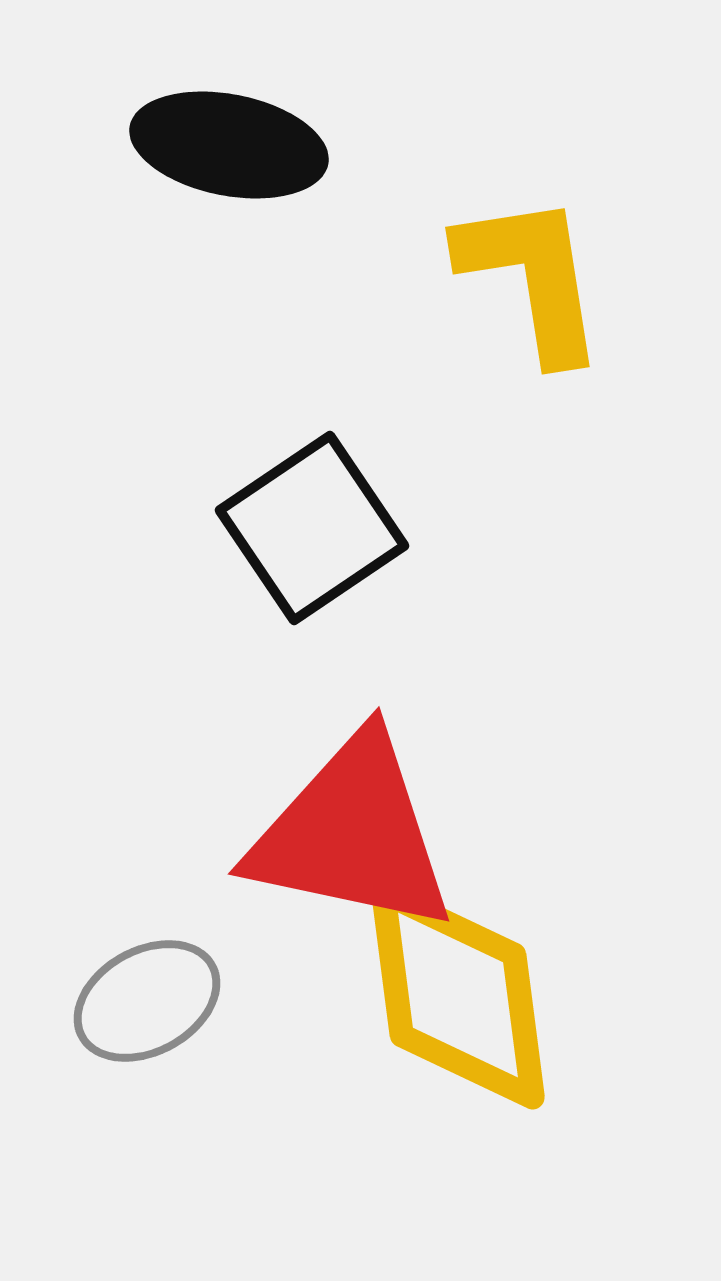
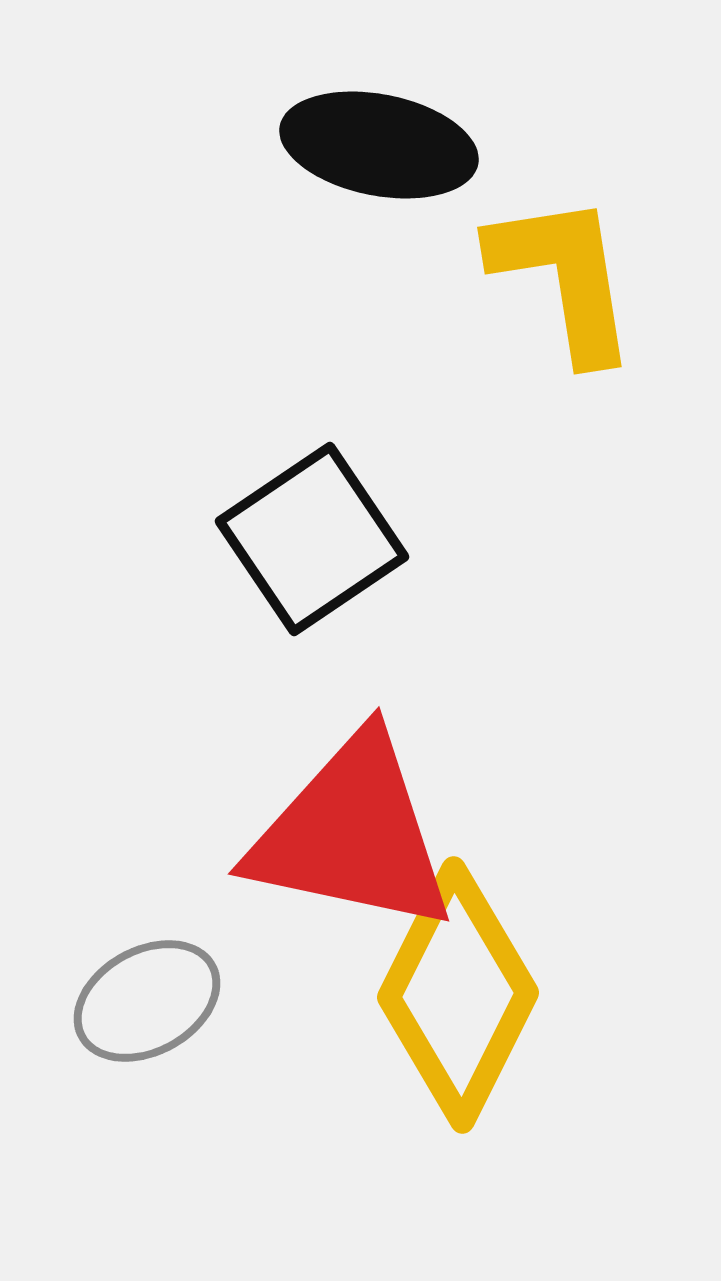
black ellipse: moved 150 px right
yellow L-shape: moved 32 px right
black square: moved 11 px down
yellow diamond: rotated 34 degrees clockwise
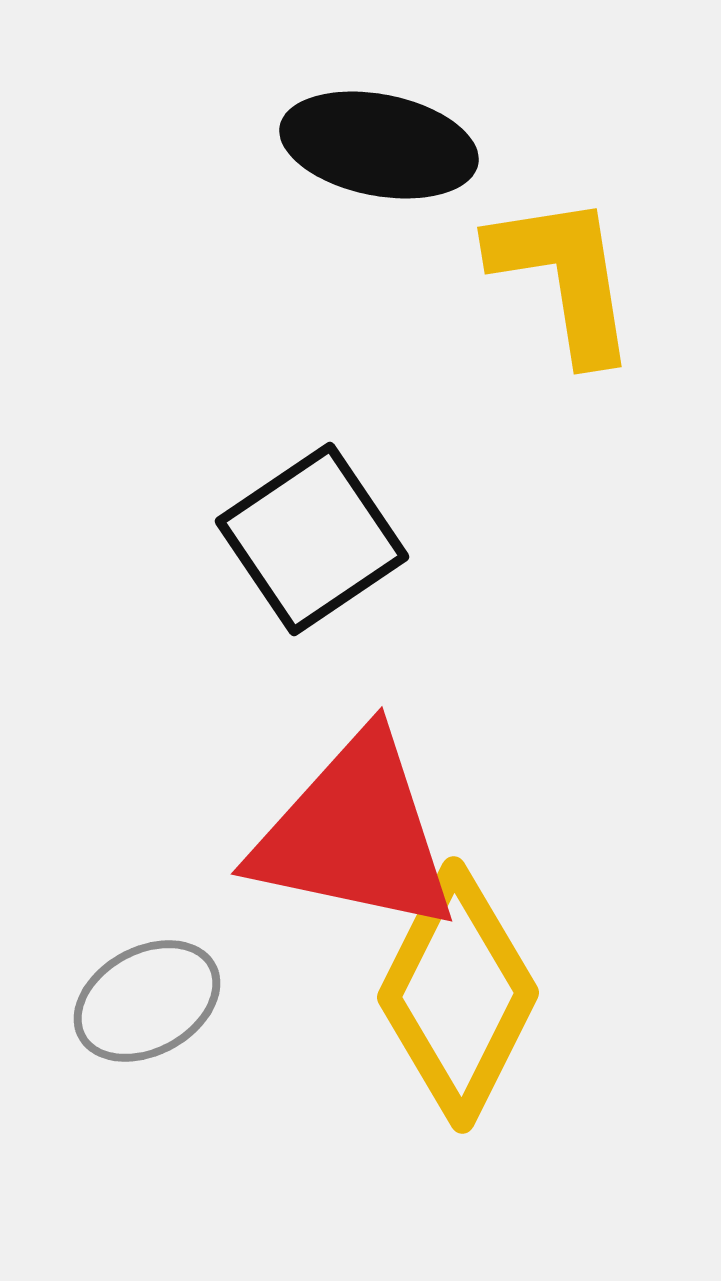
red triangle: moved 3 px right
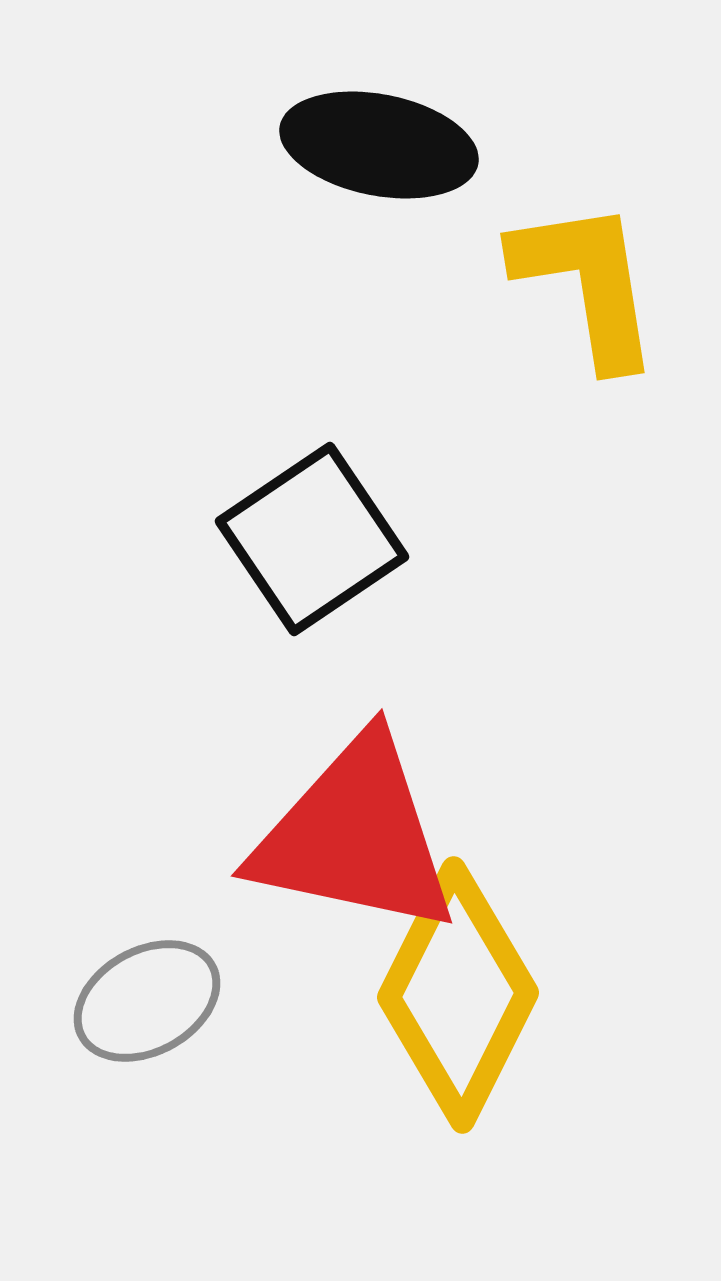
yellow L-shape: moved 23 px right, 6 px down
red triangle: moved 2 px down
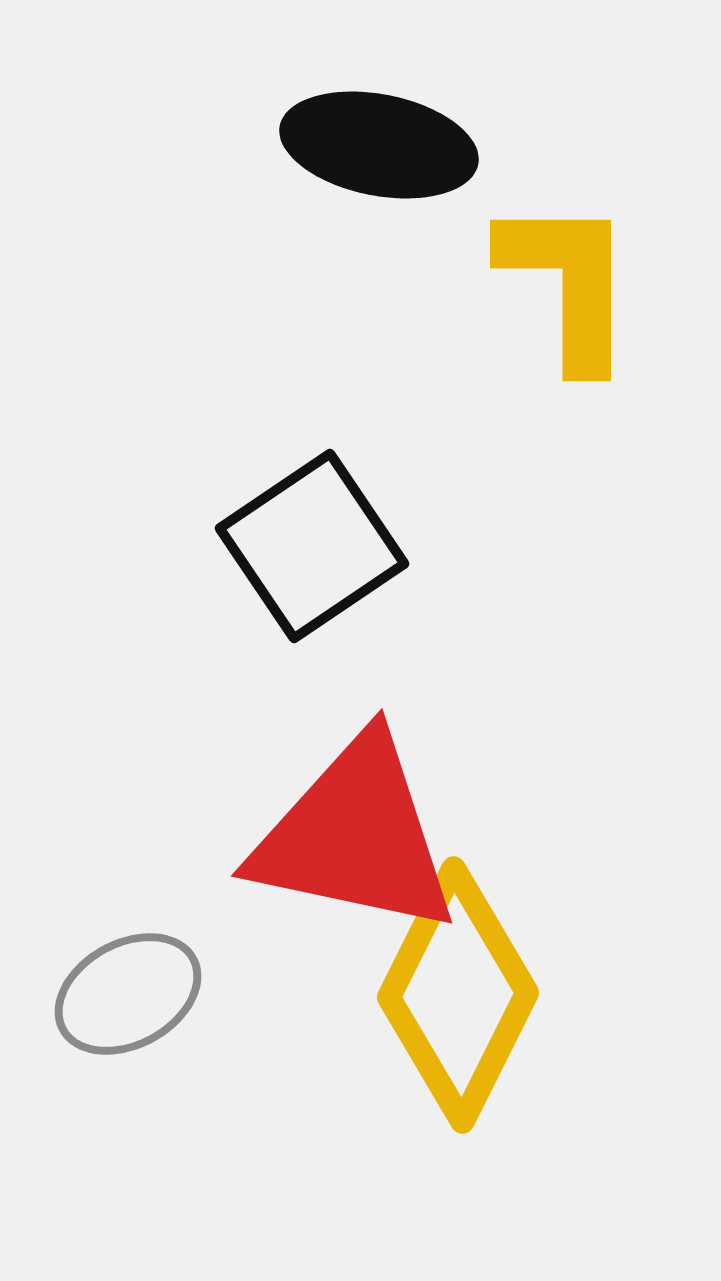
yellow L-shape: moved 19 px left; rotated 9 degrees clockwise
black square: moved 7 px down
gray ellipse: moved 19 px left, 7 px up
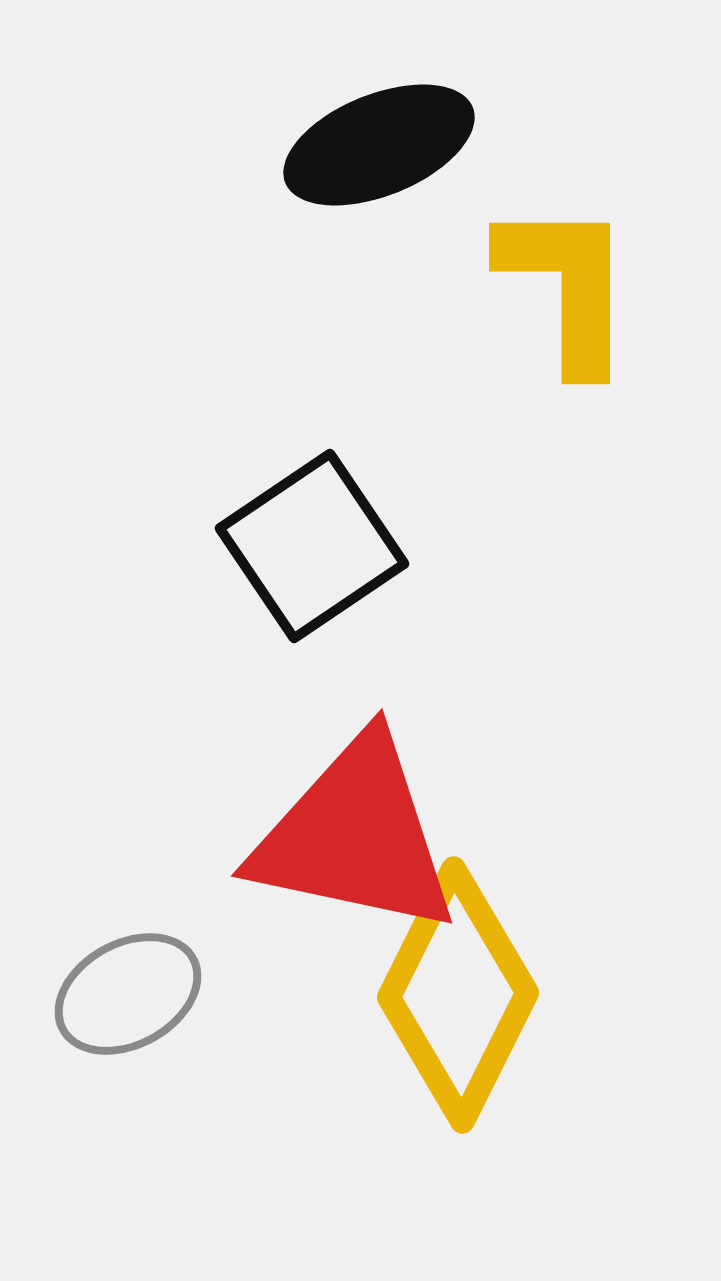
black ellipse: rotated 33 degrees counterclockwise
yellow L-shape: moved 1 px left, 3 px down
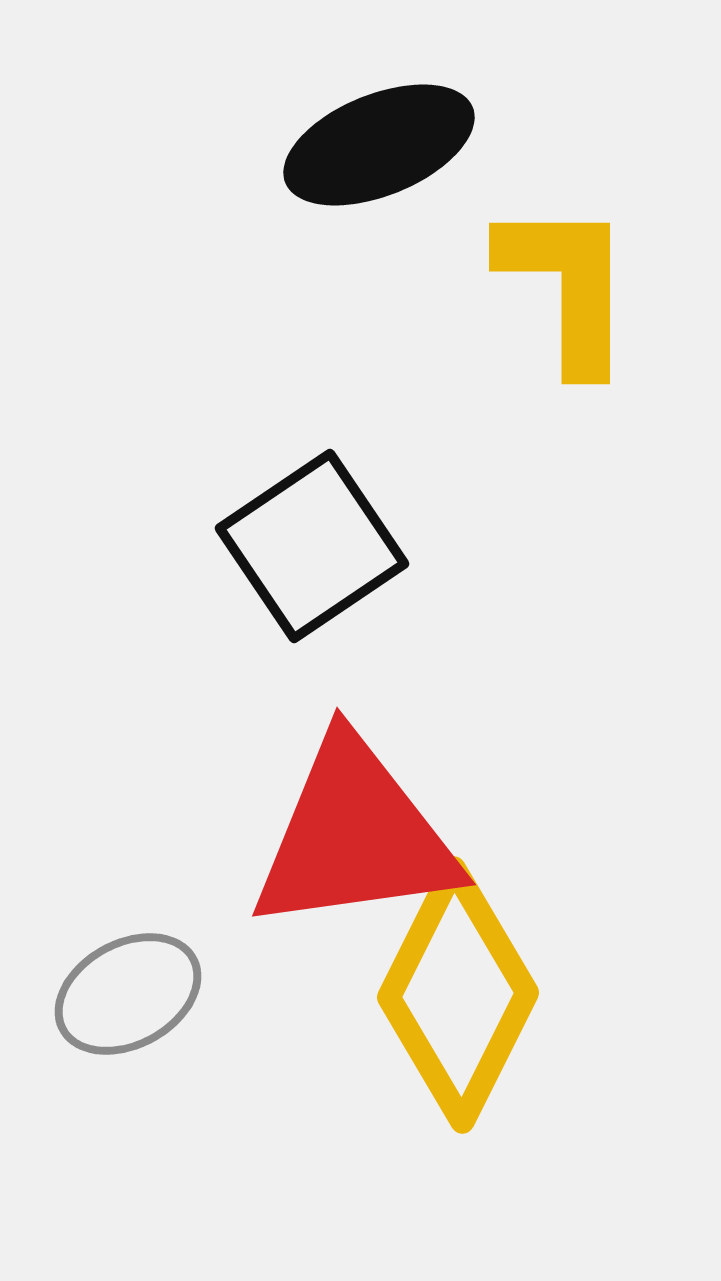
red triangle: rotated 20 degrees counterclockwise
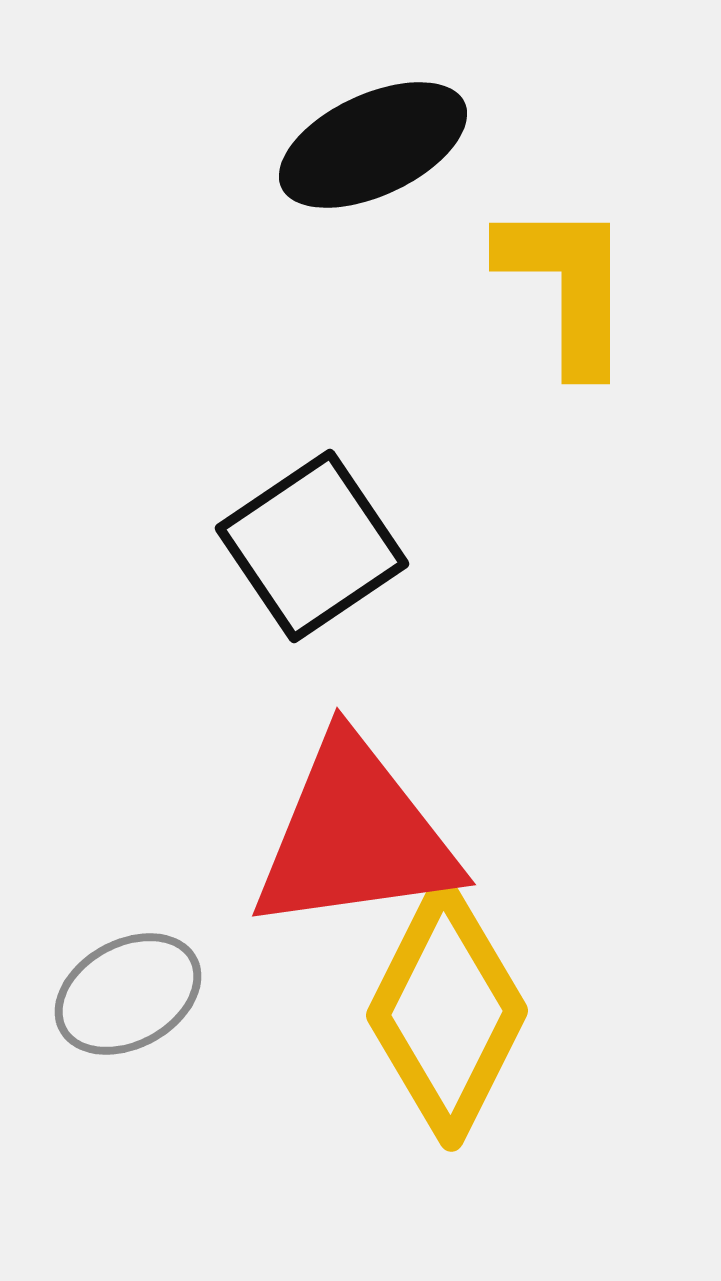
black ellipse: moved 6 px left; rotated 3 degrees counterclockwise
yellow diamond: moved 11 px left, 18 px down
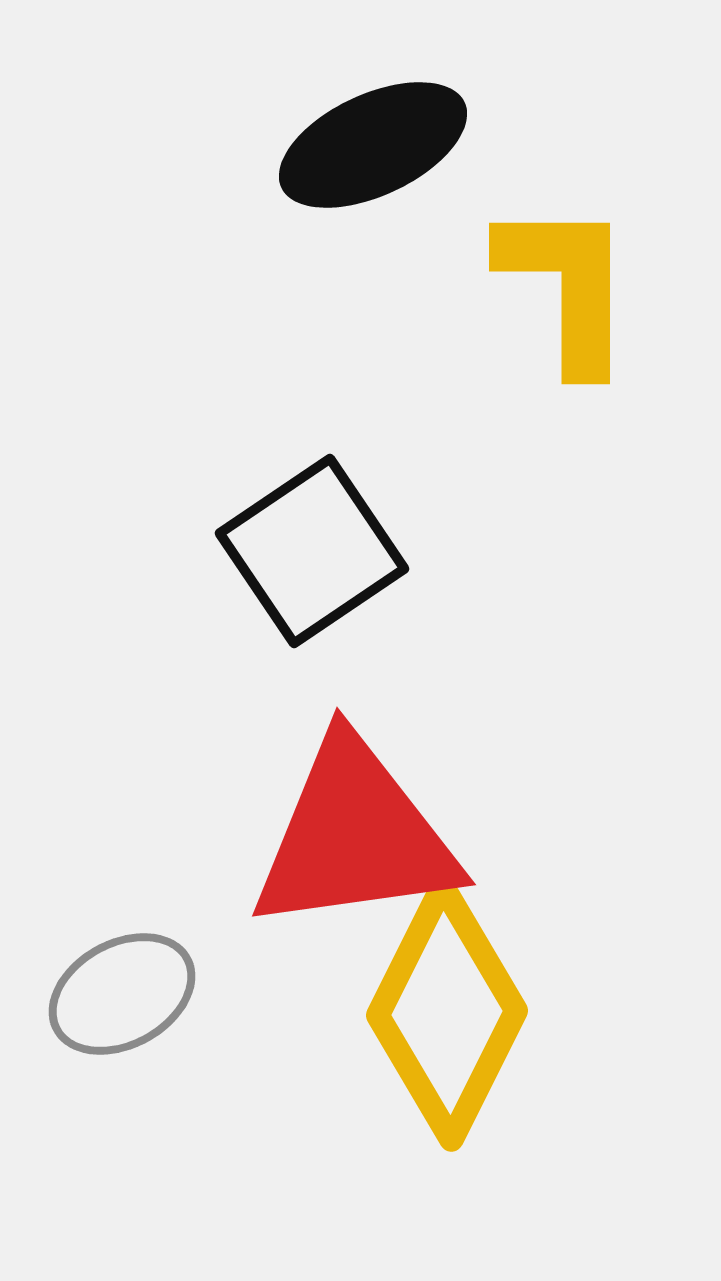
black square: moved 5 px down
gray ellipse: moved 6 px left
